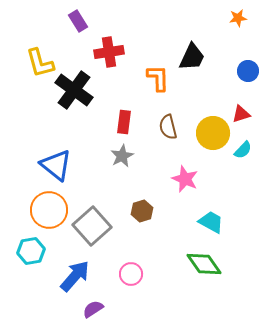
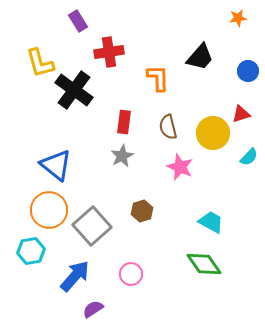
black trapezoid: moved 8 px right; rotated 16 degrees clockwise
cyan semicircle: moved 6 px right, 7 px down
pink star: moved 5 px left, 12 px up
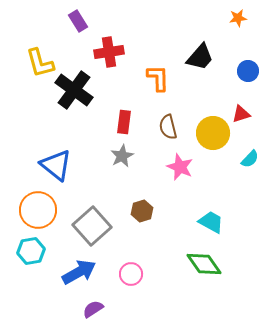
cyan semicircle: moved 1 px right, 2 px down
orange circle: moved 11 px left
blue arrow: moved 4 px right, 4 px up; rotated 20 degrees clockwise
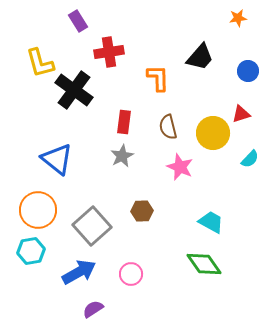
blue triangle: moved 1 px right, 6 px up
brown hexagon: rotated 15 degrees clockwise
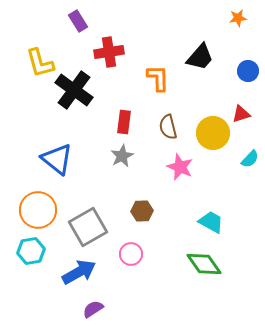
gray square: moved 4 px left, 1 px down; rotated 12 degrees clockwise
pink circle: moved 20 px up
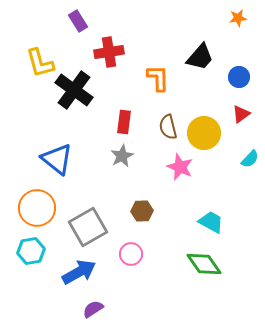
blue circle: moved 9 px left, 6 px down
red triangle: rotated 18 degrees counterclockwise
yellow circle: moved 9 px left
orange circle: moved 1 px left, 2 px up
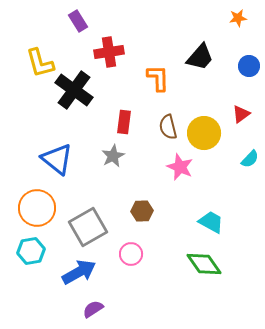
blue circle: moved 10 px right, 11 px up
gray star: moved 9 px left
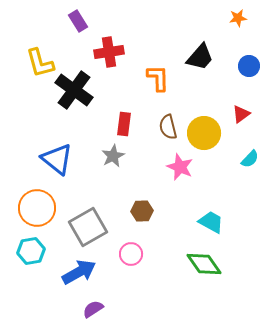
red rectangle: moved 2 px down
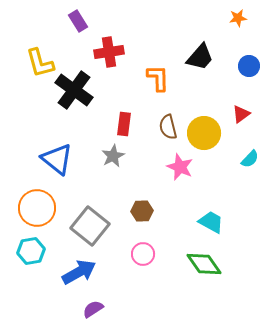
gray square: moved 2 px right, 1 px up; rotated 21 degrees counterclockwise
pink circle: moved 12 px right
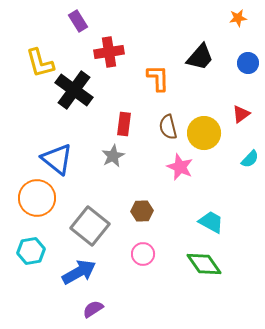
blue circle: moved 1 px left, 3 px up
orange circle: moved 10 px up
